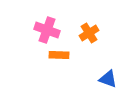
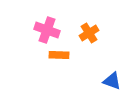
blue triangle: moved 4 px right, 2 px down
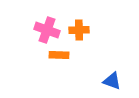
orange cross: moved 10 px left, 3 px up; rotated 30 degrees clockwise
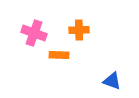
pink cross: moved 13 px left, 3 px down
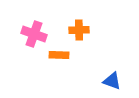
pink cross: moved 1 px down
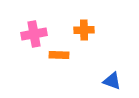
orange cross: moved 5 px right
pink cross: rotated 30 degrees counterclockwise
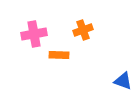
orange cross: moved 1 px left; rotated 18 degrees counterclockwise
blue triangle: moved 11 px right
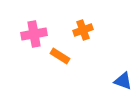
orange rectangle: moved 1 px right, 1 px down; rotated 30 degrees clockwise
